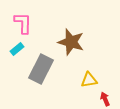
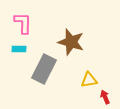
cyan rectangle: moved 2 px right; rotated 40 degrees clockwise
gray rectangle: moved 3 px right
red arrow: moved 2 px up
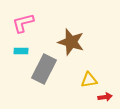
pink L-shape: rotated 105 degrees counterclockwise
cyan rectangle: moved 2 px right, 2 px down
red arrow: rotated 104 degrees clockwise
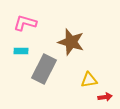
pink L-shape: moved 2 px right; rotated 30 degrees clockwise
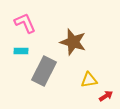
pink L-shape: rotated 50 degrees clockwise
brown star: moved 2 px right
gray rectangle: moved 2 px down
red arrow: moved 1 px right, 1 px up; rotated 24 degrees counterclockwise
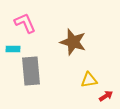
cyan rectangle: moved 8 px left, 2 px up
gray rectangle: moved 13 px left; rotated 32 degrees counterclockwise
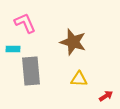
yellow triangle: moved 10 px left, 1 px up; rotated 12 degrees clockwise
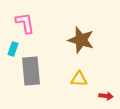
pink L-shape: rotated 15 degrees clockwise
brown star: moved 8 px right, 2 px up
cyan rectangle: rotated 72 degrees counterclockwise
red arrow: rotated 40 degrees clockwise
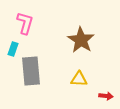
pink L-shape: rotated 25 degrees clockwise
brown star: rotated 16 degrees clockwise
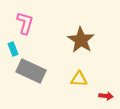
cyan rectangle: rotated 40 degrees counterclockwise
gray rectangle: rotated 60 degrees counterclockwise
